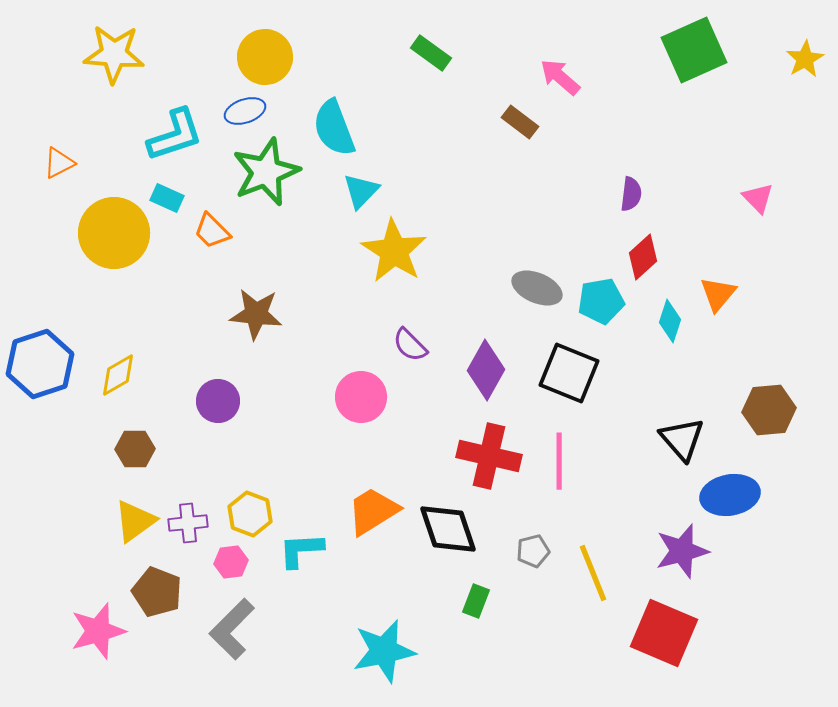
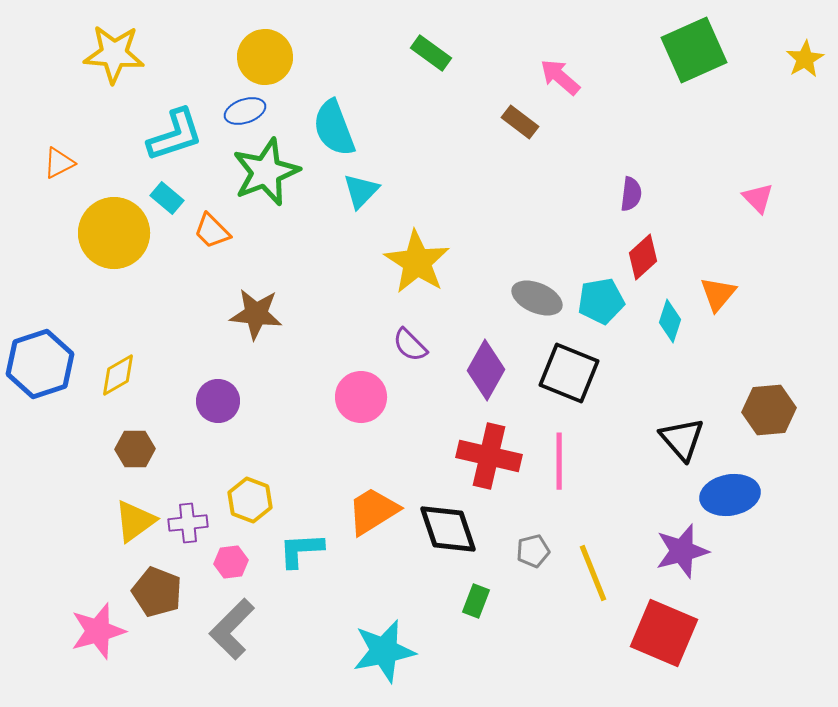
cyan rectangle at (167, 198): rotated 16 degrees clockwise
yellow star at (394, 251): moved 23 px right, 11 px down
gray ellipse at (537, 288): moved 10 px down
yellow hexagon at (250, 514): moved 14 px up
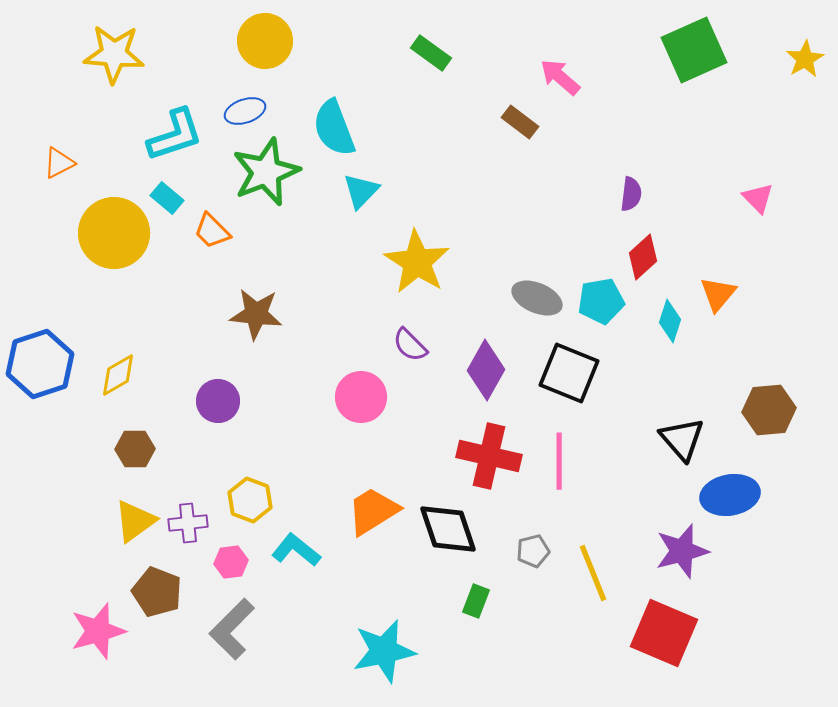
yellow circle at (265, 57): moved 16 px up
cyan L-shape at (301, 550): moved 5 px left; rotated 42 degrees clockwise
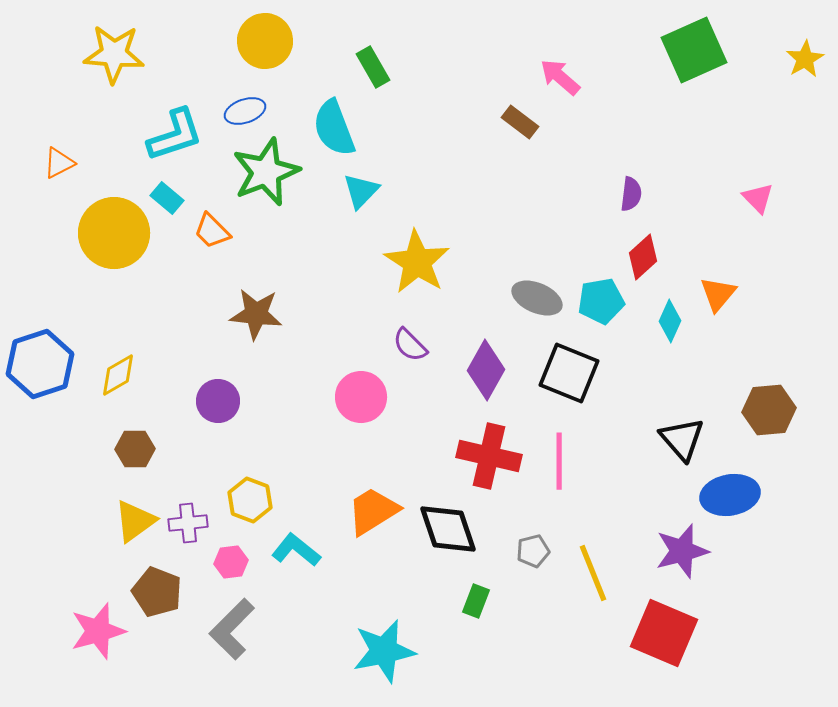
green rectangle at (431, 53): moved 58 px left, 14 px down; rotated 24 degrees clockwise
cyan diamond at (670, 321): rotated 6 degrees clockwise
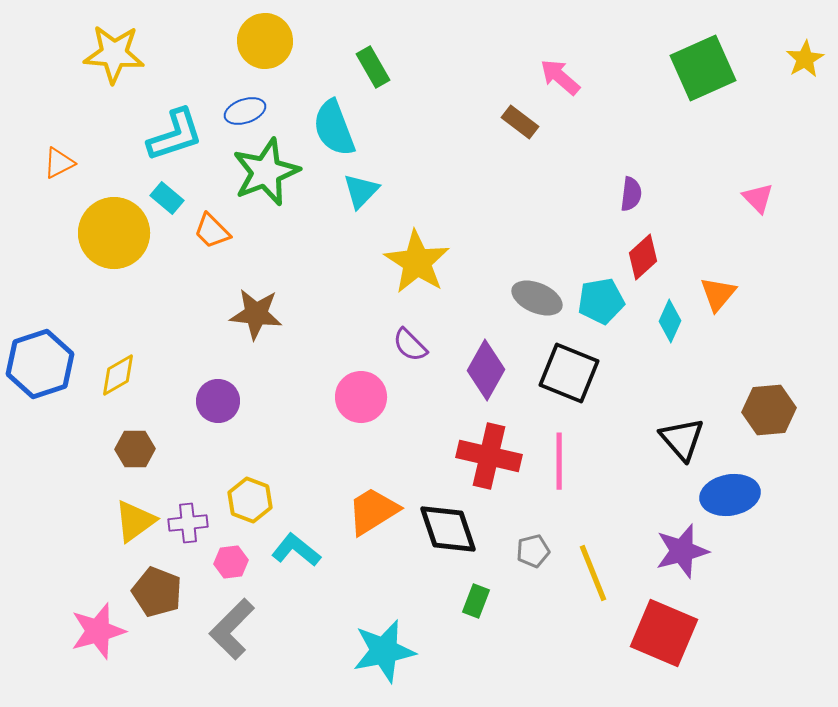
green square at (694, 50): moved 9 px right, 18 px down
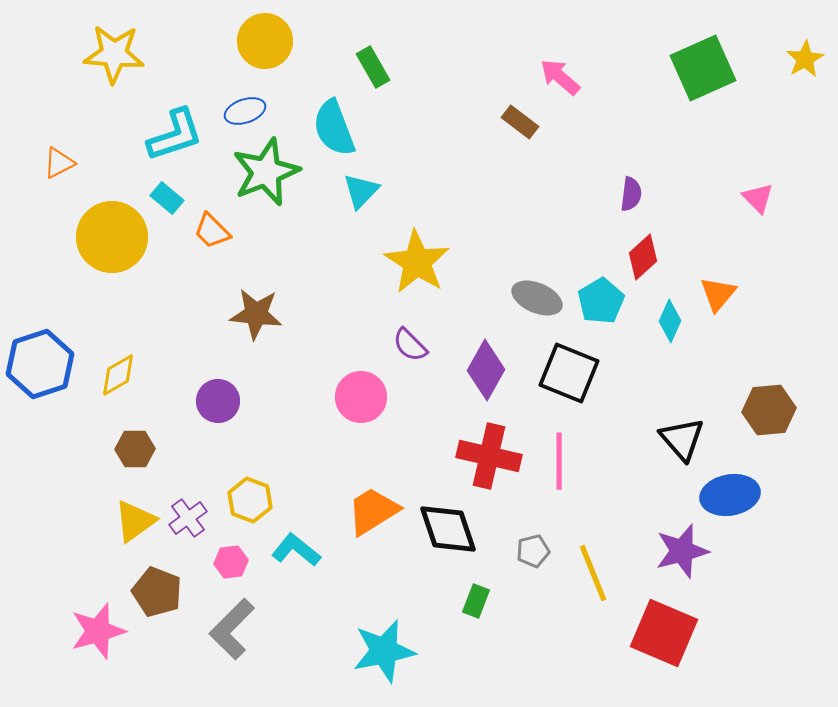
yellow circle at (114, 233): moved 2 px left, 4 px down
cyan pentagon at (601, 301): rotated 21 degrees counterclockwise
purple cross at (188, 523): moved 5 px up; rotated 30 degrees counterclockwise
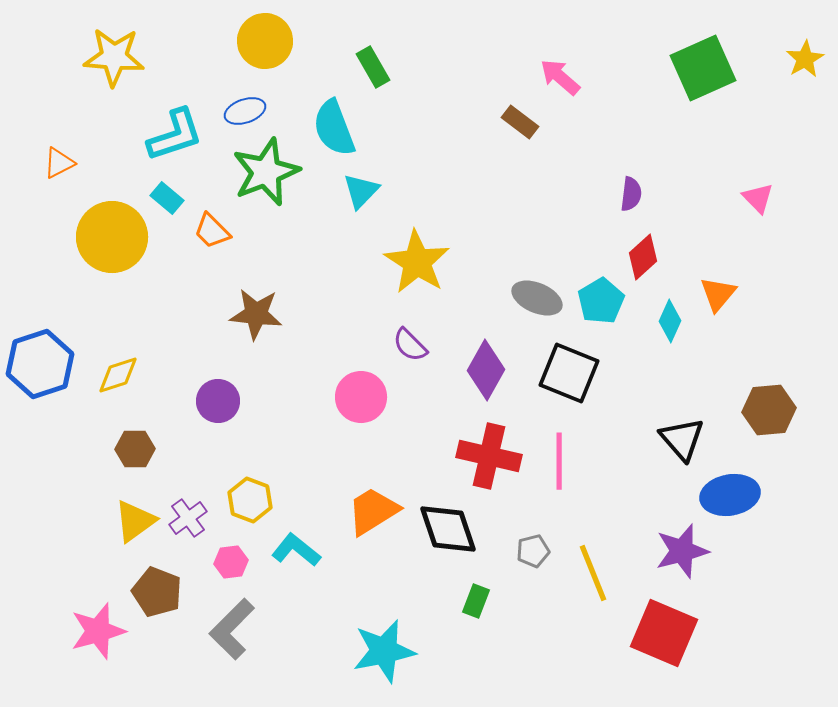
yellow star at (114, 54): moved 3 px down
yellow diamond at (118, 375): rotated 12 degrees clockwise
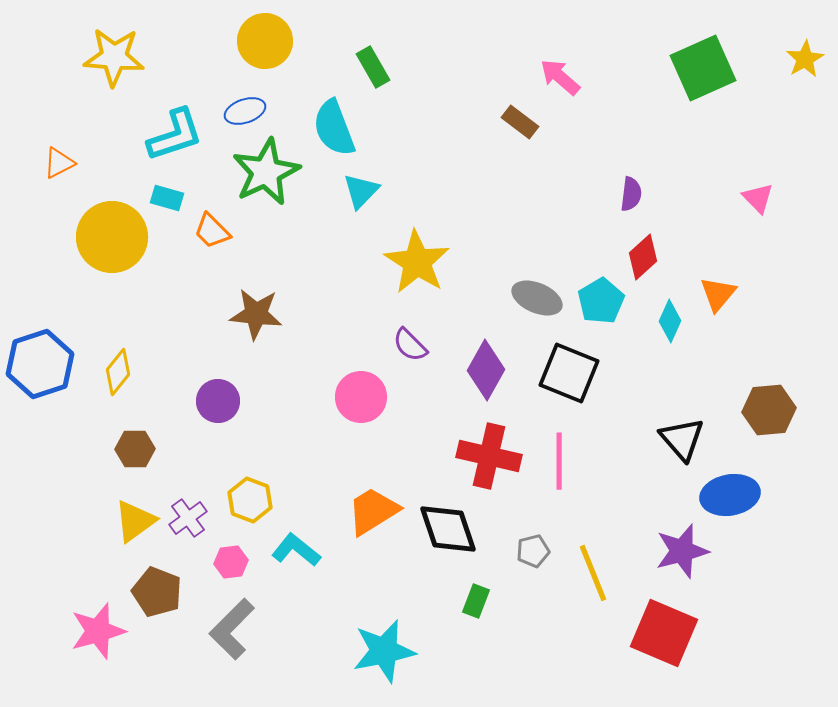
green star at (266, 172): rotated 4 degrees counterclockwise
cyan rectangle at (167, 198): rotated 24 degrees counterclockwise
yellow diamond at (118, 375): moved 3 px up; rotated 33 degrees counterclockwise
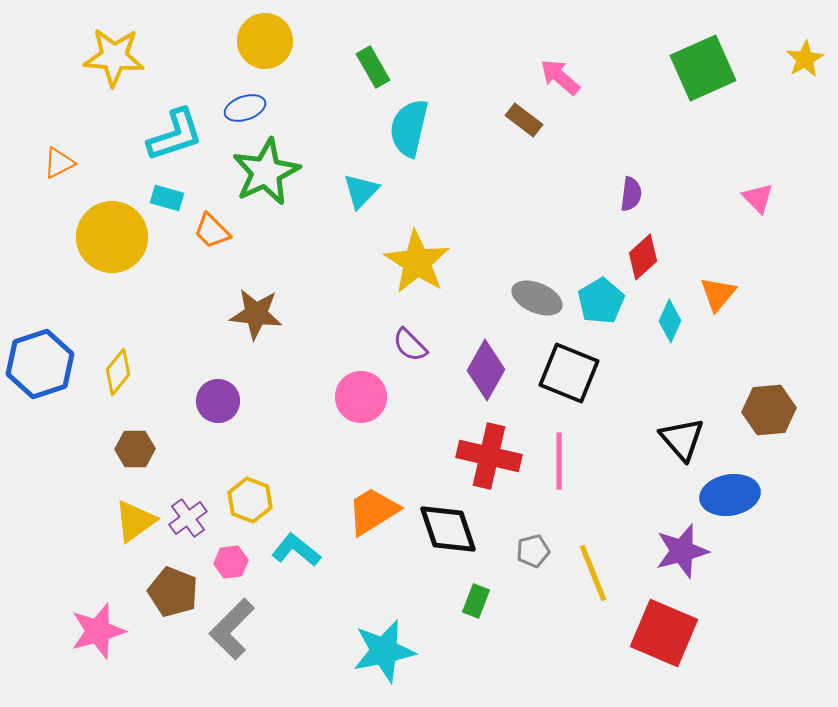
blue ellipse at (245, 111): moved 3 px up
brown rectangle at (520, 122): moved 4 px right, 2 px up
cyan semicircle at (334, 128): moved 75 px right; rotated 34 degrees clockwise
brown pentagon at (157, 592): moved 16 px right
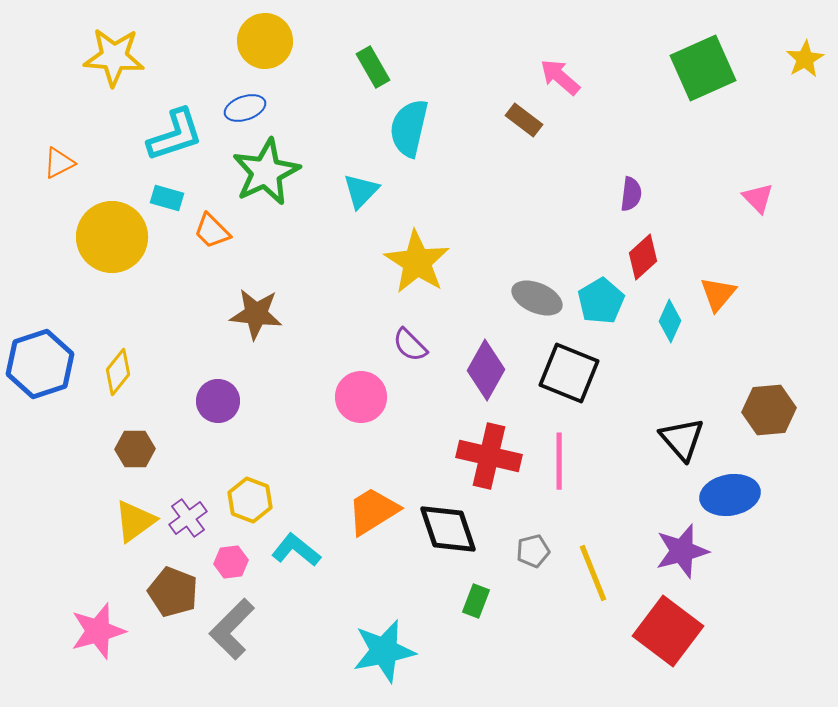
red square at (664, 633): moved 4 px right, 2 px up; rotated 14 degrees clockwise
